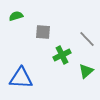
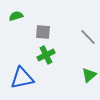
gray line: moved 1 px right, 2 px up
green cross: moved 16 px left
green triangle: moved 3 px right, 4 px down
blue triangle: moved 1 px right; rotated 15 degrees counterclockwise
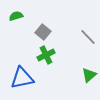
gray square: rotated 35 degrees clockwise
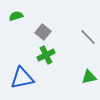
green triangle: moved 2 px down; rotated 28 degrees clockwise
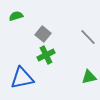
gray square: moved 2 px down
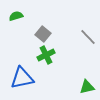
green triangle: moved 2 px left, 10 px down
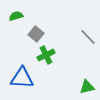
gray square: moved 7 px left
blue triangle: rotated 15 degrees clockwise
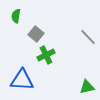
green semicircle: rotated 64 degrees counterclockwise
blue triangle: moved 2 px down
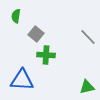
green cross: rotated 30 degrees clockwise
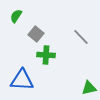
green semicircle: rotated 24 degrees clockwise
gray line: moved 7 px left
green triangle: moved 2 px right, 1 px down
